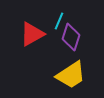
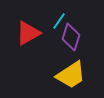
cyan line: rotated 12 degrees clockwise
red triangle: moved 4 px left, 1 px up
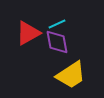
cyan line: moved 2 px left, 3 px down; rotated 30 degrees clockwise
purple diamond: moved 14 px left, 5 px down; rotated 28 degrees counterclockwise
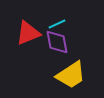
red triangle: rotated 8 degrees clockwise
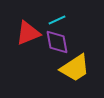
cyan line: moved 4 px up
yellow trapezoid: moved 4 px right, 7 px up
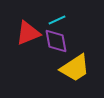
purple diamond: moved 1 px left, 1 px up
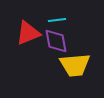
cyan line: rotated 18 degrees clockwise
yellow trapezoid: moved 3 px up; rotated 28 degrees clockwise
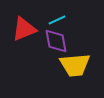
cyan line: rotated 18 degrees counterclockwise
red triangle: moved 4 px left, 4 px up
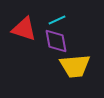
red triangle: rotated 40 degrees clockwise
yellow trapezoid: moved 1 px down
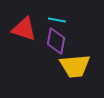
cyan line: rotated 36 degrees clockwise
purple diamond: rotated 20 degrees clockwise
